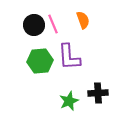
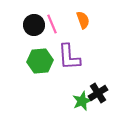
pink line: moved 1 px left
black cross: rotated 30 degrees counterclockwise
green star: moved 13 px right
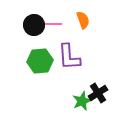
pink line: rotated 66 degrees counterclockwise
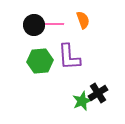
pink line: moved 2 px right
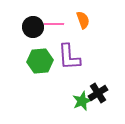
black circle: moved 1 px left, 2 px down
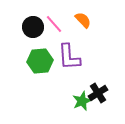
orange semicircle: rotated 24 degrees counterclockwise
pink line: rotated 48 degrees clockwise
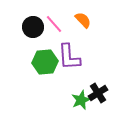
green hexagon: moved 5 px right, 1 px down
green star: moved 1 px left, 1 px up
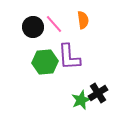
orange semicircle: rotated 36 degrees clockwise
